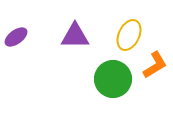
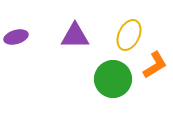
purple ellipse: rotated 20 degrees clockwise
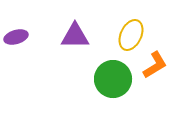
yellow ellipse: moved 2 px right
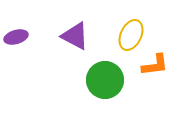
purple triangle: rotated 28 degrees clockwise
orange L-shape: rotated 24 degrees clockwise
green circle: moved 8 px left, 1 px down
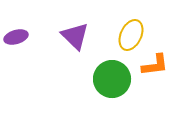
purple triangle: rotated 16 degrees clockwise
green circle: moved 7 px right, 1 px up
